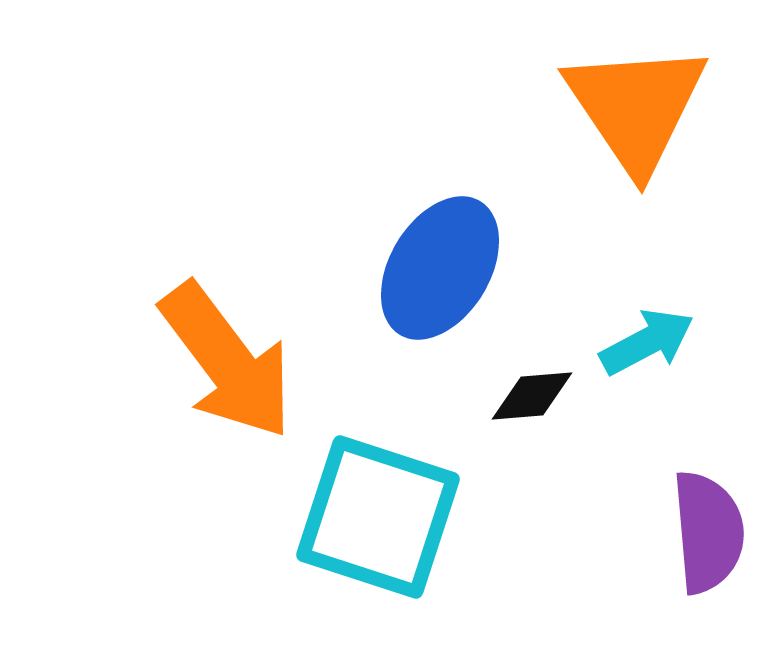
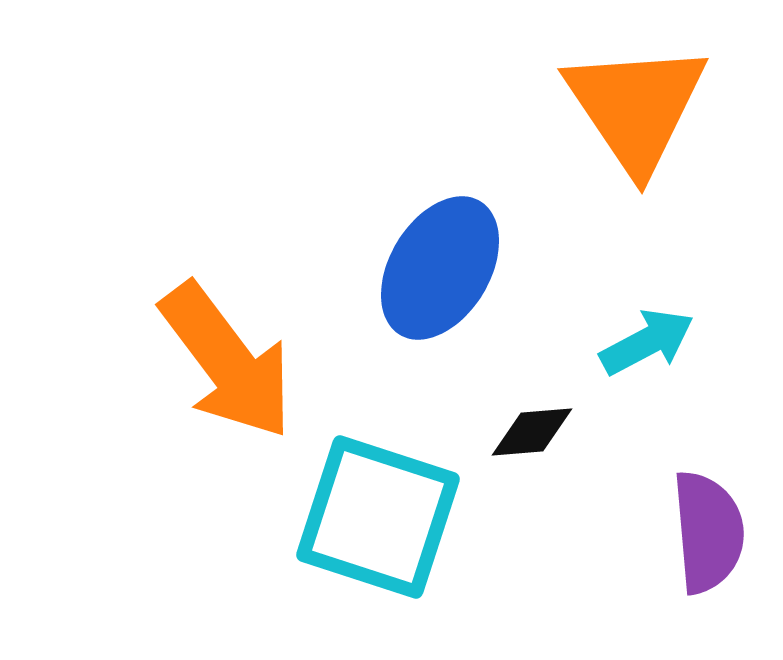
black diamond: moved 36 px down
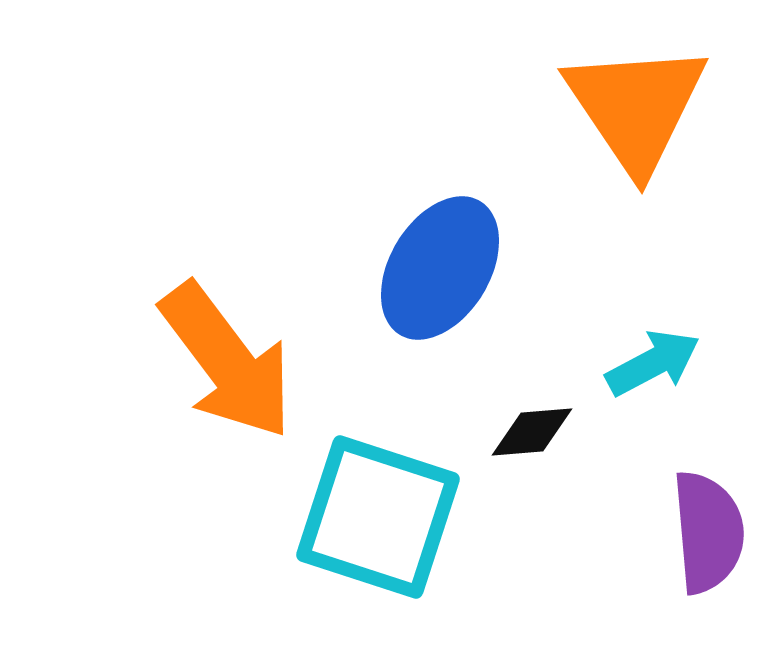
cyan arrow: moved 6 px right, 21 px down
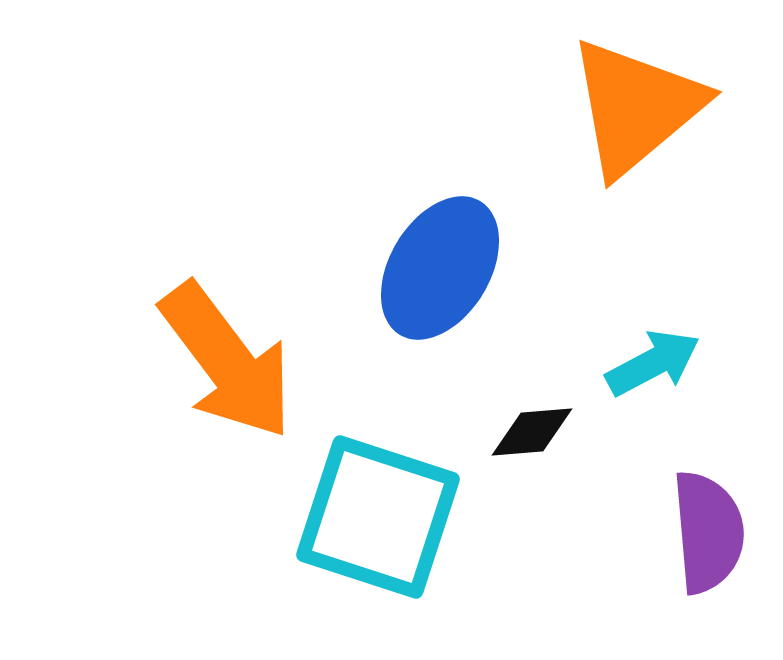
orange triangle: rotated 24 degrees clockwise
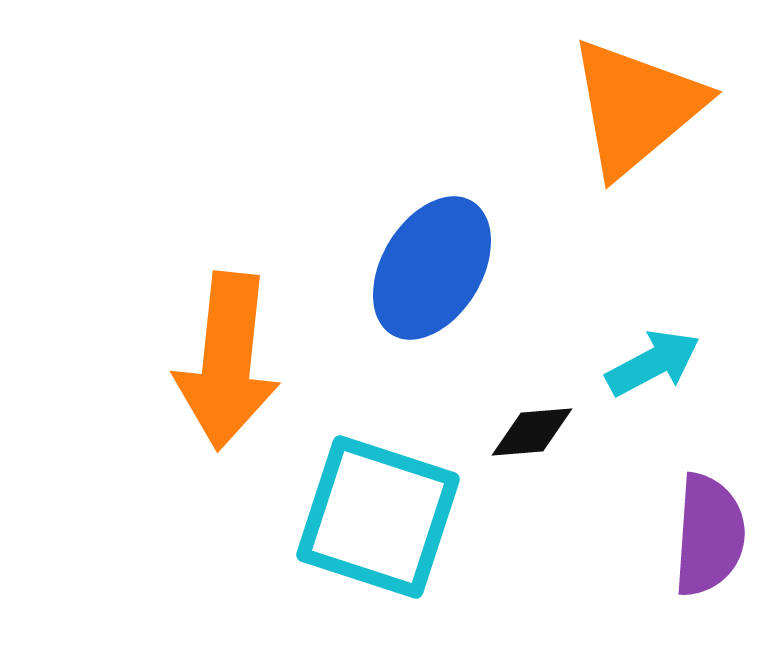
blue ellipse: moved 8 px left
orange arrow: rotated 43 degrees clockwise
purple semicircle: moved 1 px right, 3 px down; rotated 9 degrees clockwise
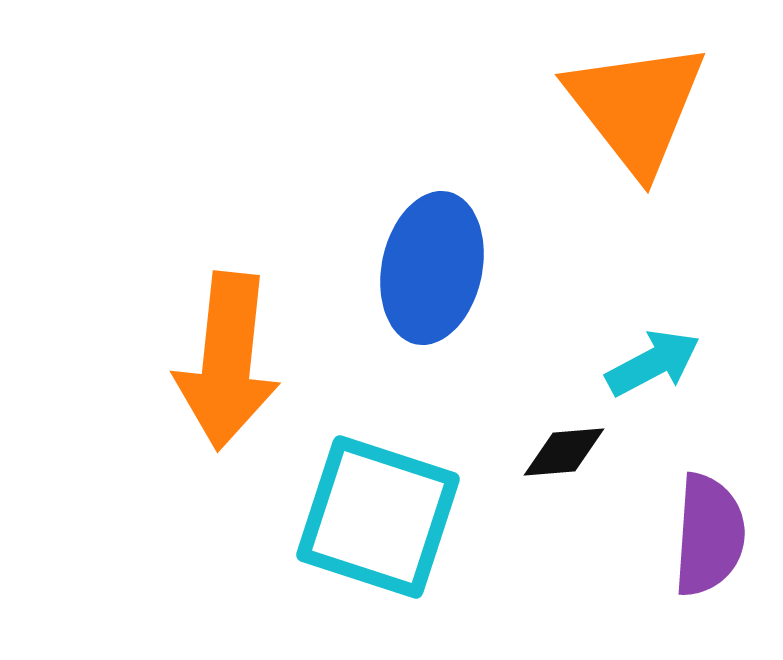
orange triangle: rotated 28 degrees counterclockwise
blue ellipse: rotated 19 degrees counterclockwise
black diamond: moved 32 px right, 20 px down
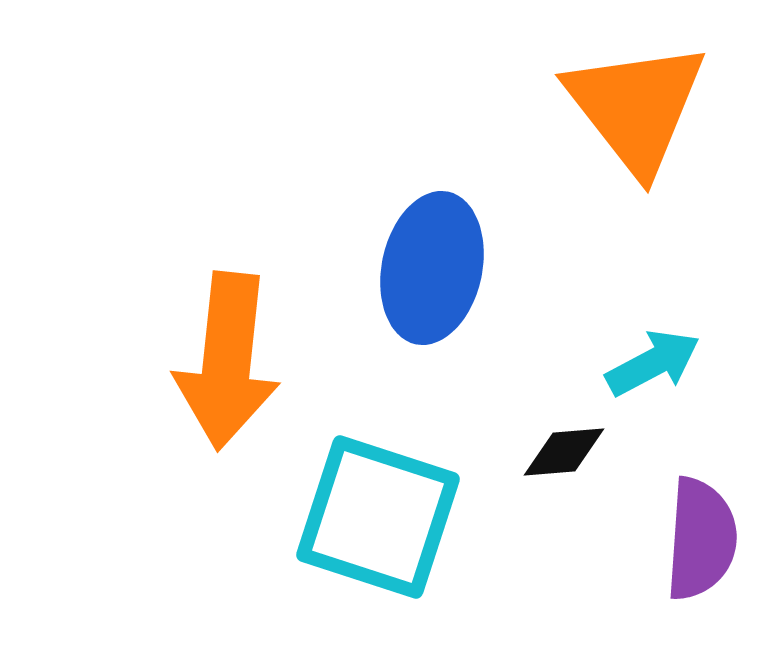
purple semicircle: moved 8 px left, 4 px down
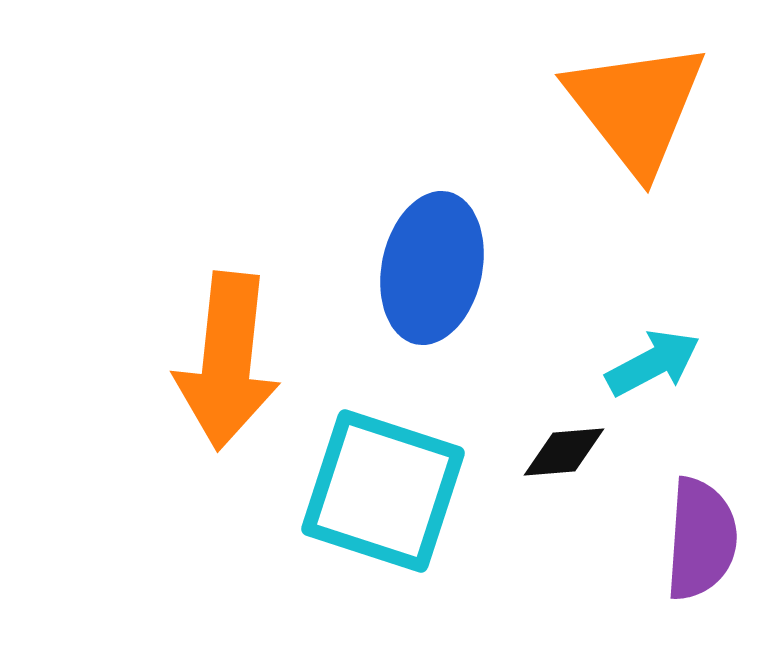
cyan square: moved 5 px right, 26 px up
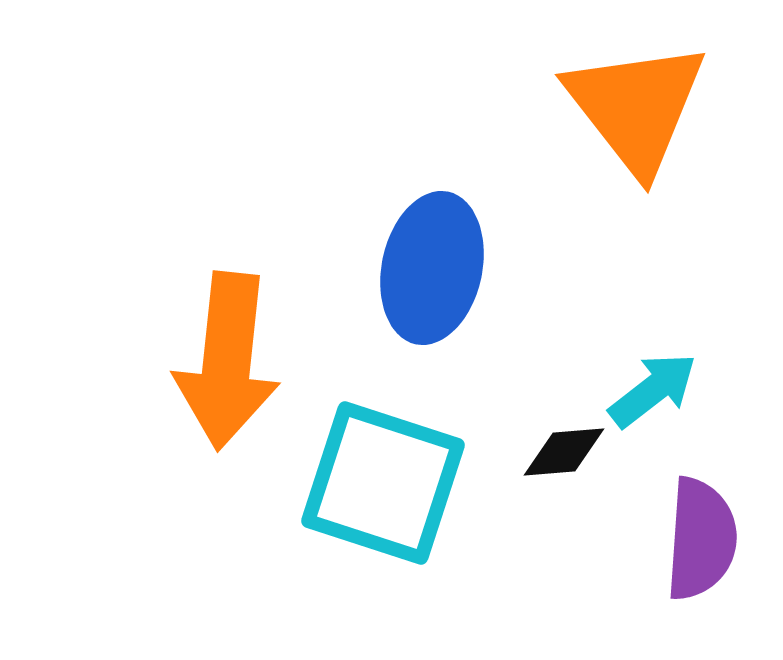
cyan arrow: moved 27 px down; rotated 10 degrees counterclockwise
cyan square: moved 8 px up
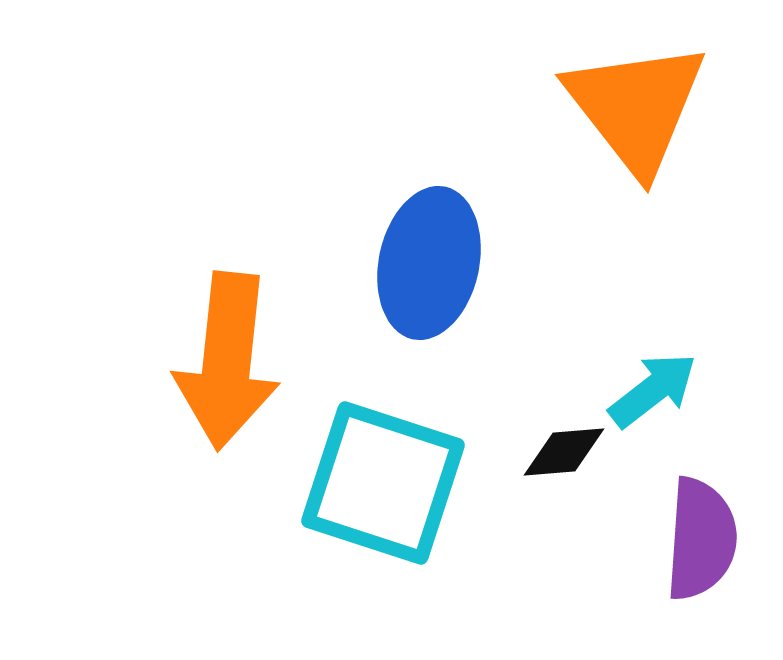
blue ellipse: moved 3 px left, 5 px up
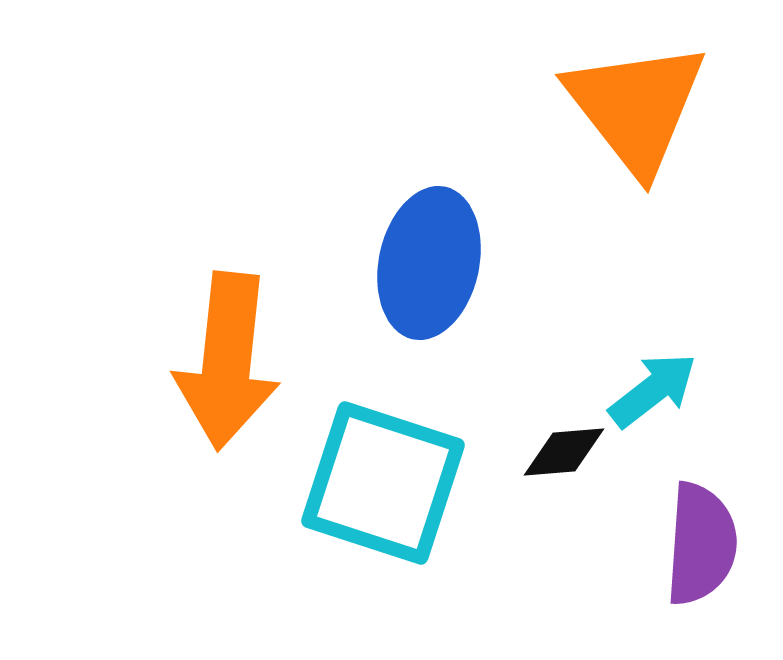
purple semicircle: moved 5 px down
